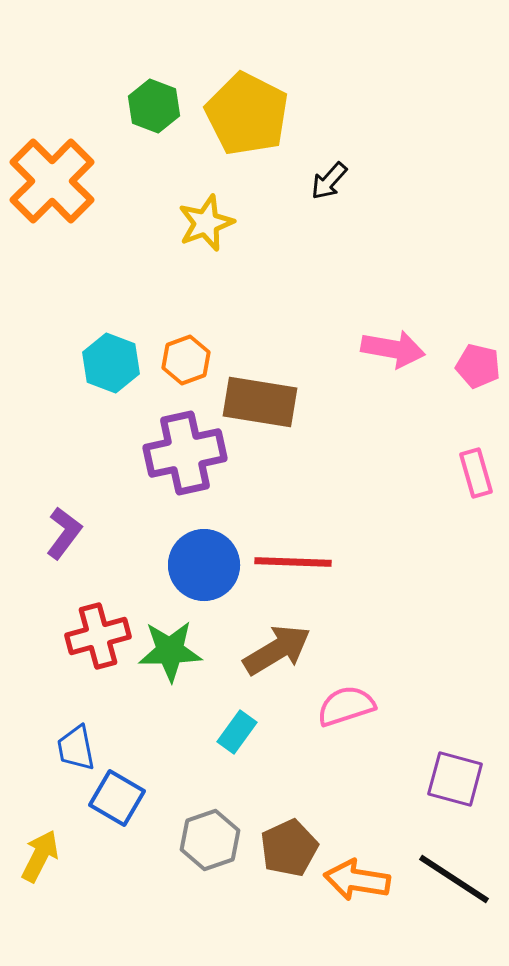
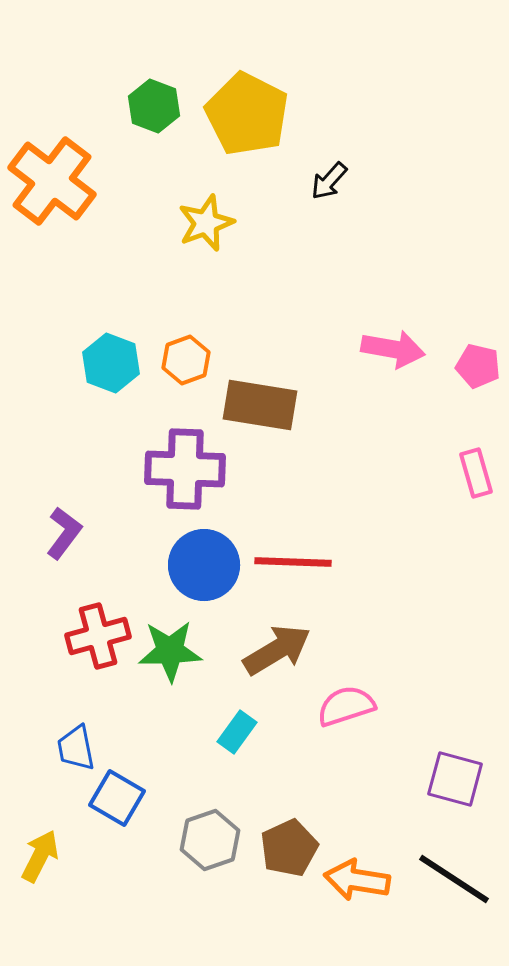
orange cross: rotated 8 degrees counterclockwise
brown rectangle: moved 3 px down
purple cross: moved 16 px down; rotated 14 degrees clockwise
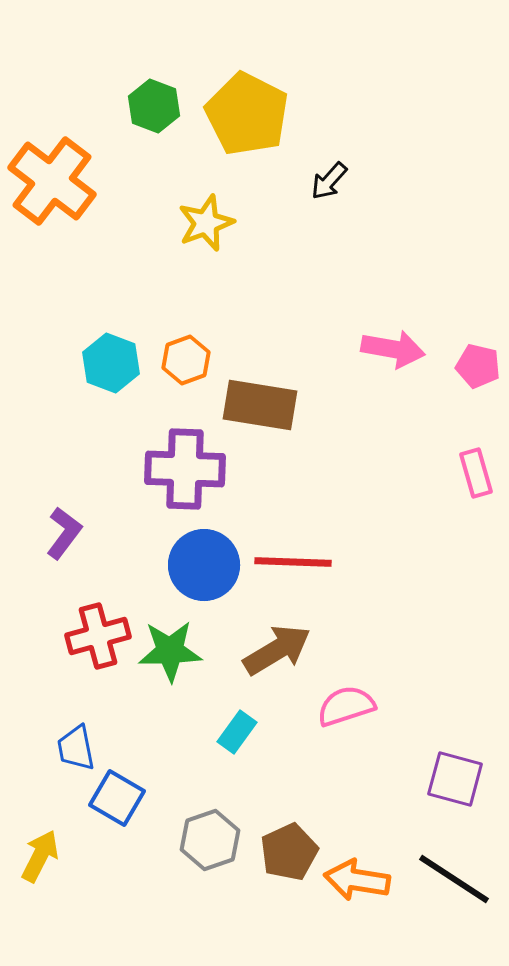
brown pentagon: moved 4 px down
